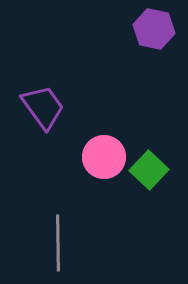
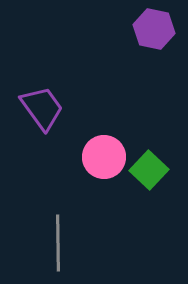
purple trapezoid: moved 1 px left, 1 px down
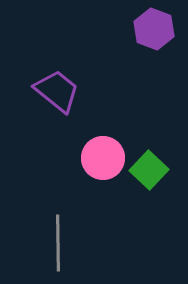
purple hexagon: rotated 9 degrees clockwise
purple trapezoid: moved 15 px right, 17 px up; rotated 15 degrees counterclockwise
pink circle: moved 1 px left, 1 px down
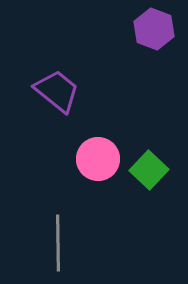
pink circle: moved 5 px left, 1 px down
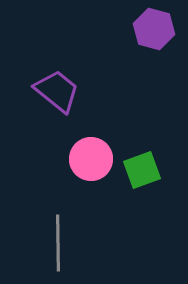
purple hexagon: rotated 6 degrees counterclockwise
pink circle: moved 7 px left
green square: moved 7 px left; rotated 27 degrees clockwise
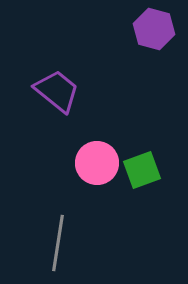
pink circle: moved 6 px right, 4 px down
gray line: rotated 10 degrees clockwise
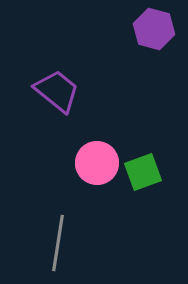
green square: moved 1 px right, 2 px down
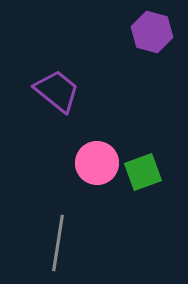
purple hexagon: moved 2 px left, 3 px down
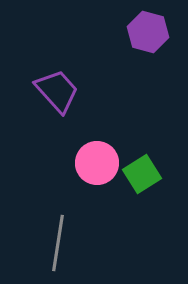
purple hexagon: moved 4 px left
purple trapezoid: rotated 9 degrees clockwise
green square: moved 1 px left, 2 px down; rotated 12 degrees counterclockwise
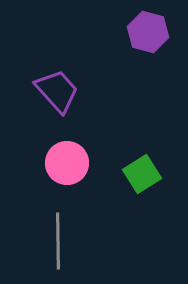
pink circle: moved 30 px left
gray line: moved 2 px up; rotated 10 degrees counterclockwise
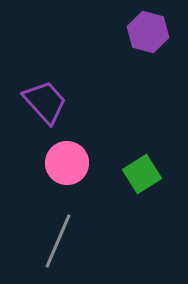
purple trapezoid: moved 12 px left, 11 px down
gray line: rotated 24 degrees clockwise
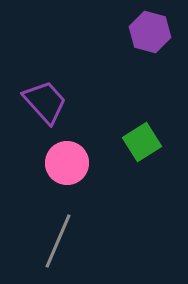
purple hexagon: moved 2 px right
green square: moved 32 px up
